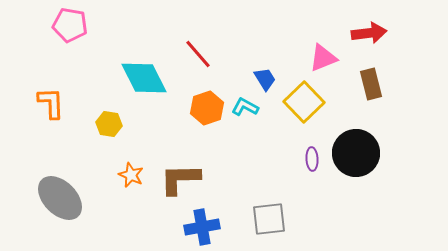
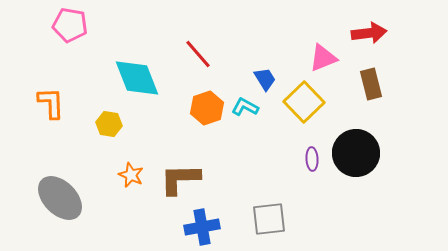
cyan diamond: moved 7 px left; rotated 6 degrees clockwise
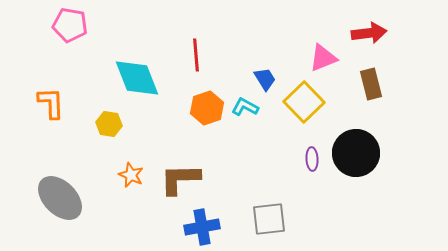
red line: moved 2 px left, 1 px down; rotated 36 degrees clockwise
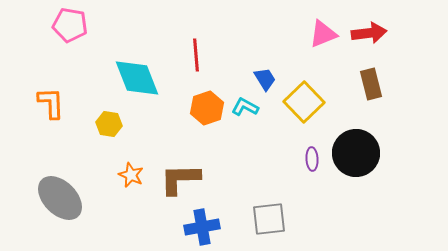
pink triangle: moved 24 px up
